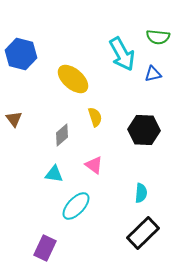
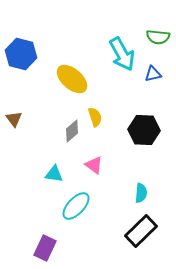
yellow ellipse: moved 1 px left
gray diamond: moved 10 px right, 4 px up
black rectangle: moved 2 px left, 2 px up
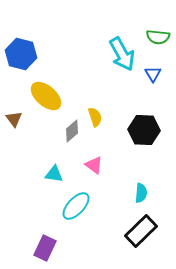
blue triangle: rotated 48 degrees counterclockwise
yellow ellipse: moved 26 px left, 17 px down
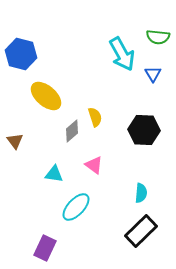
brown triangle: moved 1 px right, 22 px down
cyan ellipse: moved 1 px down
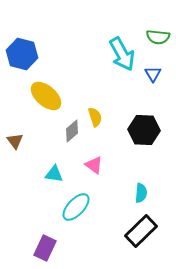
blue hexagon: moved 1 px right
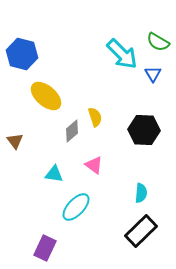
green semicircle: moved 5 px down; rotated 25 degrees clockwise
cyan arrow: rotated 16 degrees counterclockwise
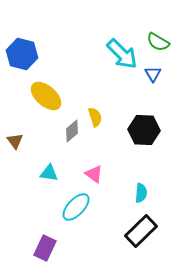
pink triangle: moved 9 px down
cyan triangle: moved 5 px left, 1 px up
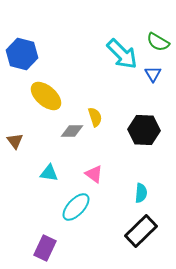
gray diamond: rotated 40 degrees clockwise
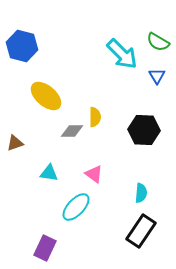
blue hexagon: moved 8 px up
blue triangle: moved 4 px right, 2 px down
yellow semicircle: rotated 18 degrees clockwise
brown triangle: moved 2 px down; rotated 48 degrees clockwise
black rectangle: rotated 12 degrees counterclockwise
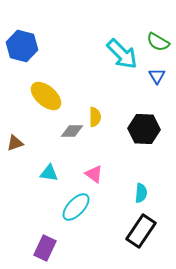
black hexagon: moved 1 px up
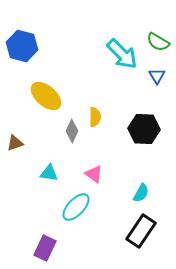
gray diamond: rotated 65 degrees counterclockwise
cyan semicircle: rotated 24 degrees clockwise
